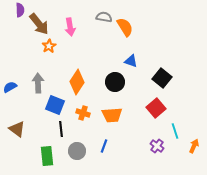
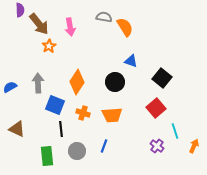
brown triangle: rotated 12 degrees counterclockwise
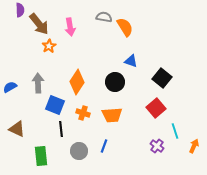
gray circle: moved 2 px right
green rectangle: moved 6 px left
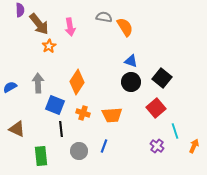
black circle: moved 16 px right
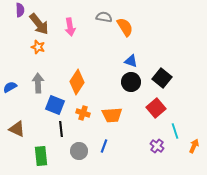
orange star: moved 11 px left, 1 px down; rotated 24 degrees counterclockwise
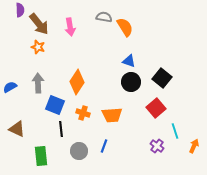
blue triangle: moved 2 px left
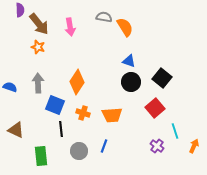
blue semicircle: rotated 48 degrees clockwise
red square: moved 1 px left
brown triangle: moved 1 px left, 1 px down
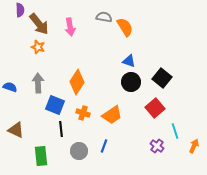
orange trapezoid: rotated 30 degrees counterclockwise
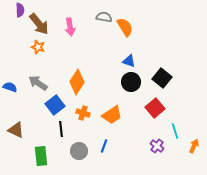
gray arrow: rotated 54 degrees counterclockwise
blue square: rotated 30 degrees clockwise
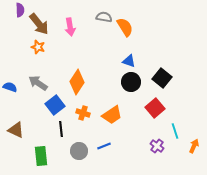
blue line: rotated 48 degrees clockwise
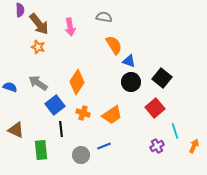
orange semicircle: moved 11 px left, 18 px down
purple cross: rotated 24 degrees clockwise
gray circle: moved 2 px right, 4 px down
green rectangle: moved 6 px up
